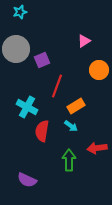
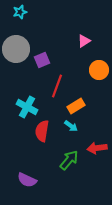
green arrow: rotated 40 degrees clockwise
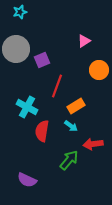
red arrow: moved 4 px left, 4 px up
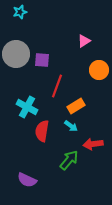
gray circle: moved 5 px down
purple square: rotated 28 degrees clockwise
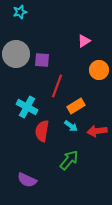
red arrow: moved 4 px right, 13 px up
